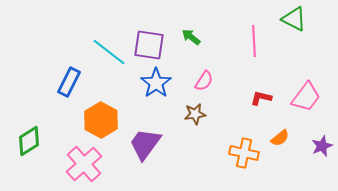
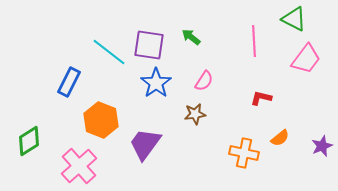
pink trapezoid: moved 38 px up
orange hexagon: rotated 8 degrees counterclockwise
pink cross: moved 5 px left, 2 px down
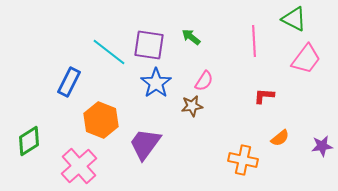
red L-shape: moved 3 px right, 2 px up; rotated 10 degrees counterclockwise
brown star: moved 3 px left, 8 px up
purple star: rotated 15 degrees clockwise
orange cross: moved 1 px left, 7 px down
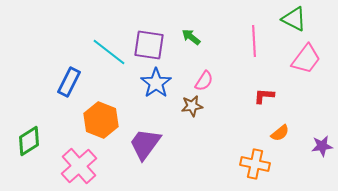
orange semicircle: moved 5 px up
orange cross: moved 12 px right, 4 px down
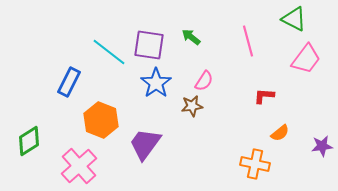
pink line: moved 6 px left; rotated 12 degrees counterclockwise
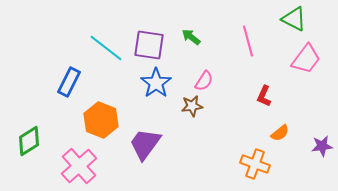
cyan line: moved 3 px left, 4 px up
red L-shape: rotated 70 degrees counterclockwise
orange cross: rotated 8 degrees clockwise
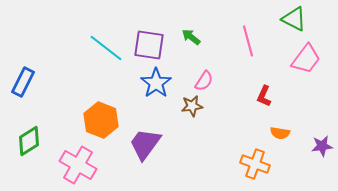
blue rectangle: moved 46 px left
orange semicircle: rotated 48 degrees clockwise
pink cross: moved 1 px left, 1 px up; rotated 18 degrees counterclockwise
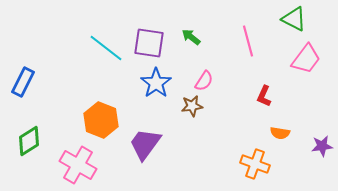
purple square: moved 2 px up
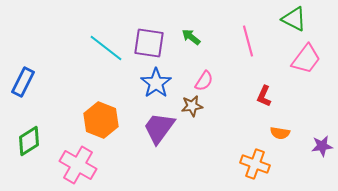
purple trapezoid: moved 14 px right, 16 px up
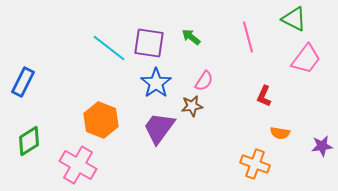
pink line: moved 4 px up
cyan line: moved 3 px right
